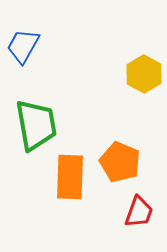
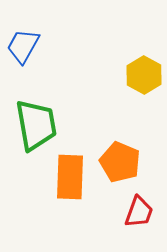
yellow hexagon: moved 1 px down
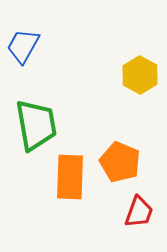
yellow hexagon: moved 4 px left
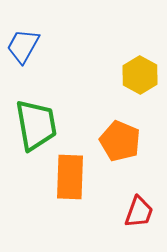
orange pentagon: moved 21 px up
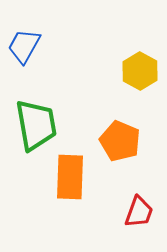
blue trapezoid: moved 1 px right
yellow hexagon: moved 4 px up
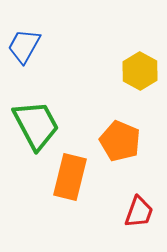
green trapezoid: rotated 18 degrees counterclockwise
orange rectangle: rotated 12 degrees clockwise
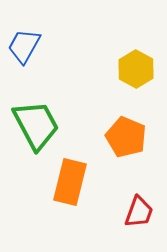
yellow hexagon: moved 4 px left, 2 px up
orange pentagon: moved 6 px right, 4 px up
orange rectangle: moved 5 px down
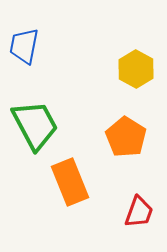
blue trapezoid: rotated 18 degrees counterclockwise
green trapezoid: moved 1 px left
orange pentagon: rotated 9 degrees clockwise
orange rectangle: rotated 36 degrees counterclockwise
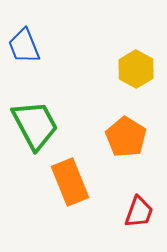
blue trapezoid: rotated 33 degrees counterclockwise
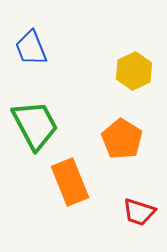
blue trapezoid: moved 7 px right, 2 px down
yellow hexagon: moved 2 px left, 2 px down; rotated 6 degrees clockwise
orange pentagon: moved 4 px left, 2 px down
red trapezoid: rotated 88 degrees clockwise
